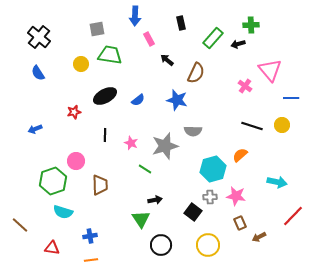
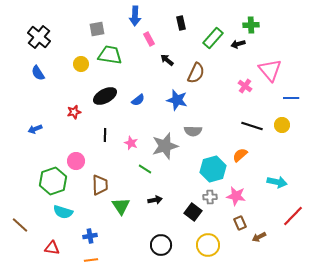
green triangle at (141, 219): moved 20 px left, 13 px up
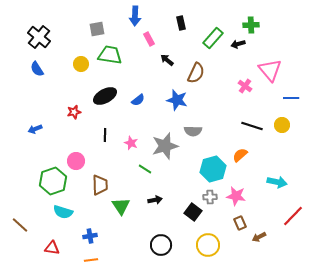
blue semicircle at (38, 73): moved 1 px left, 4 px up
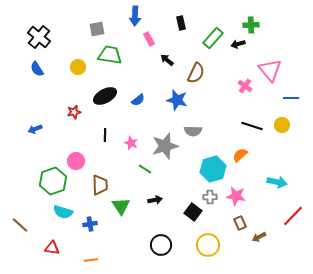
yellow circle at (81, 64): moved 3 px left, 3 px down
blue cross at (90, 236): moved 12 px up
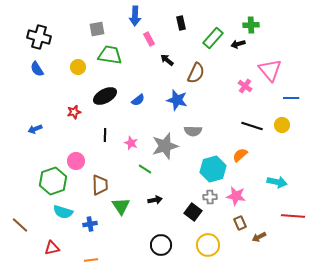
black cross at (39, 37): rotated 25 degrees counterclockwise
red line at (293, 216): rotated 50 degrees clockwise
red triangle at (52, 248): rotated 21 degrees counterclockwise
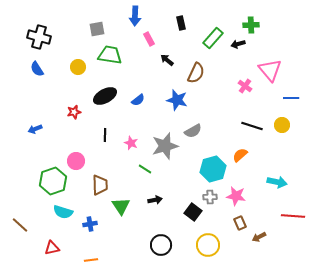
gray semicircle at (193, 131): rotated 30 degrees counterclockwise
